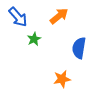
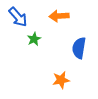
orange arrow: rotated 144 degrees counterclockwise
orange star: moved 1 px left, 1 px down
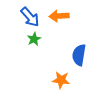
blue arrow: moved 12 px right
blue semicircle: moved 7 px down
orange star: rotated 18 degrees clockwise
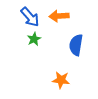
blue semicircle: moved 3 px left, 10 px up
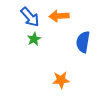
blue semicircle: moved 7 px right, 3 px up
orange star: rotated 12 degrees counterclockwise
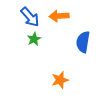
orange star: moved 1 px left; rotated 12 degrees counterclockwise
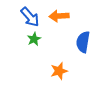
orange star: moved 1 px left, 9 px up
